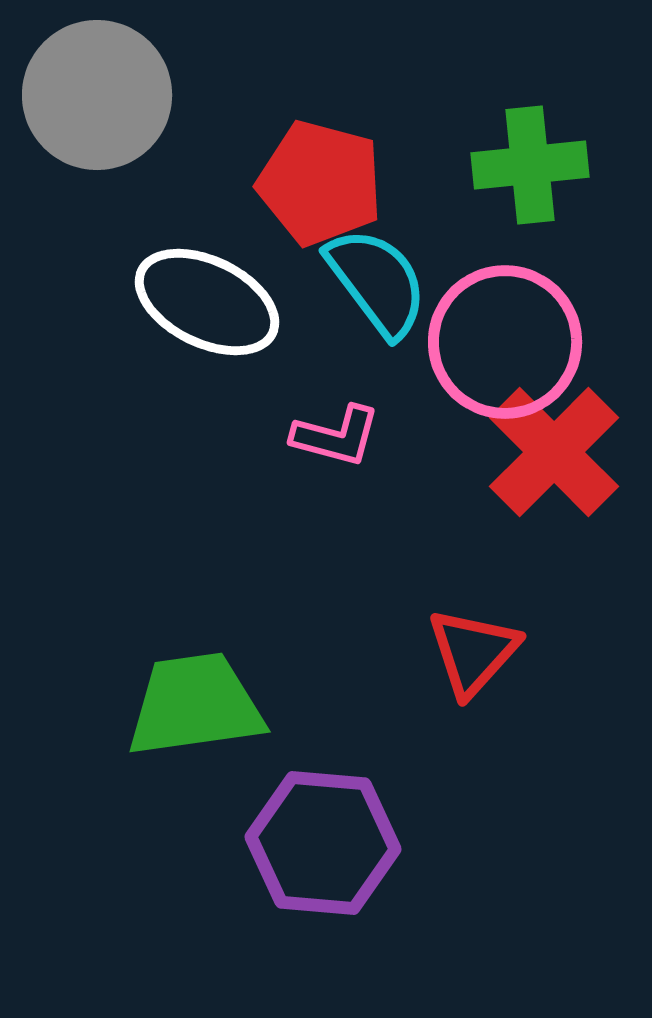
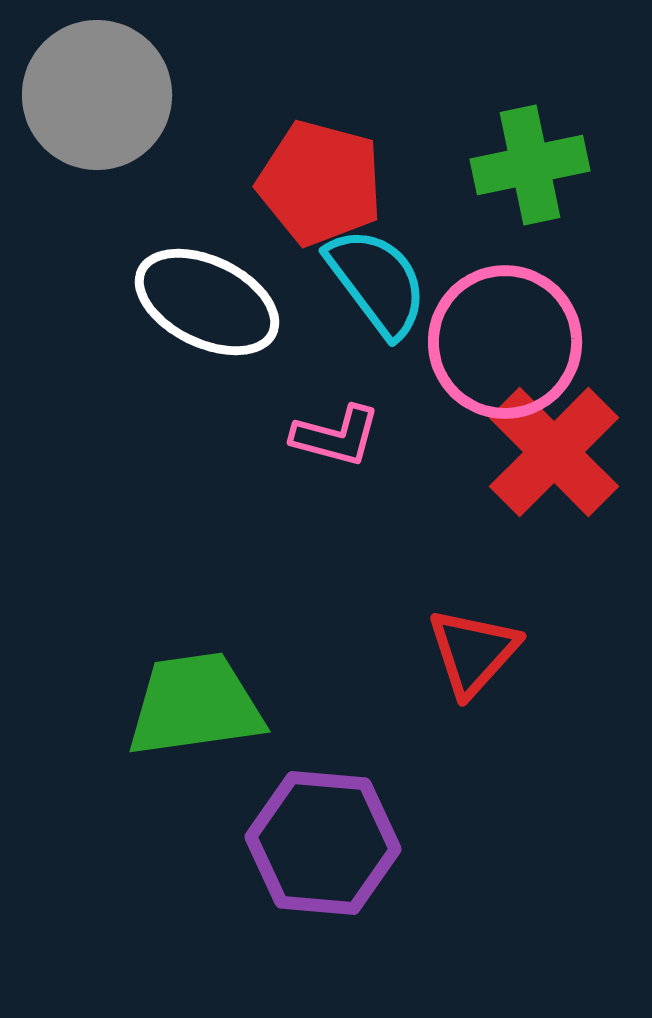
green cross: rotated 6 degrees counterclockwise
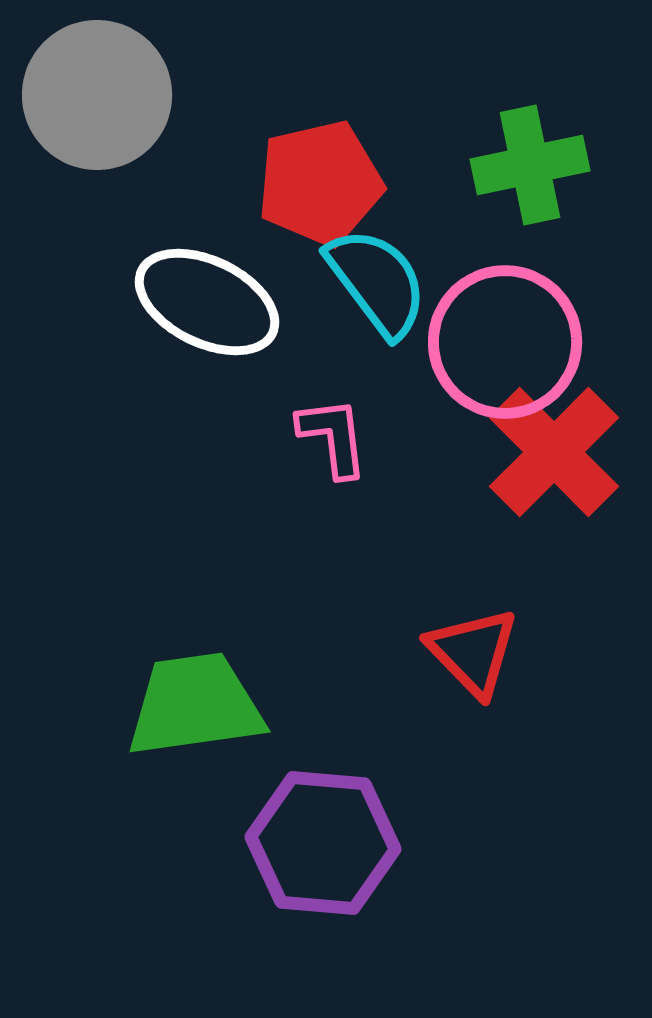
red pentagon: rotated 28 degrees counterclockwise
pink L-shape: moved 3 px left, 1 px down; rotated 112 degrees counterclockwise
red triangle: rotated 26 degrees counterclockwise
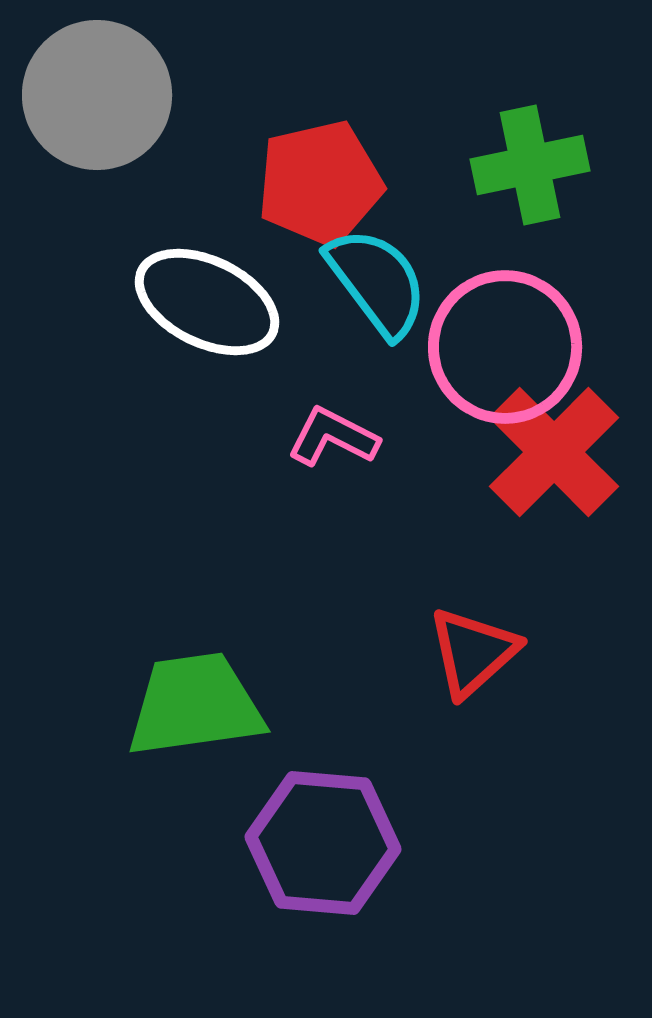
pink circle: moved 5 px down
pink L-shape: rotated 56 degrees counterclockwise
red triangle: rotated 32 degrees clockwise
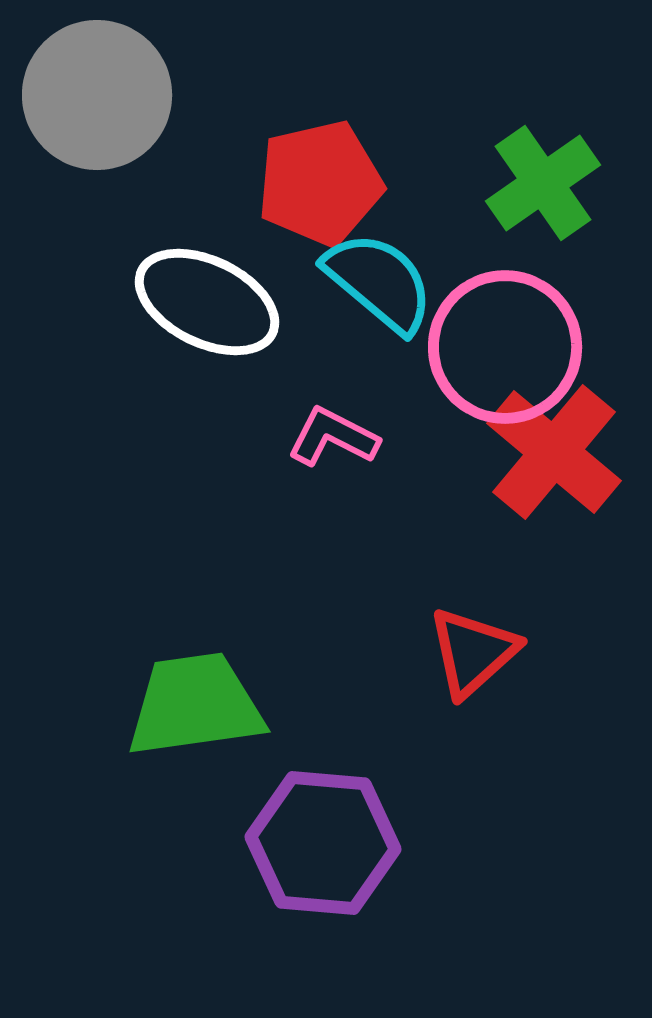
green cross: moved 13 px right, 18 px down; rotated 23 degrees counterclockwise
cyan semicircle: moved 2 px right; rotated 13 degrees counterclockwise
red cross: rotated 5 degrees counterclockwise
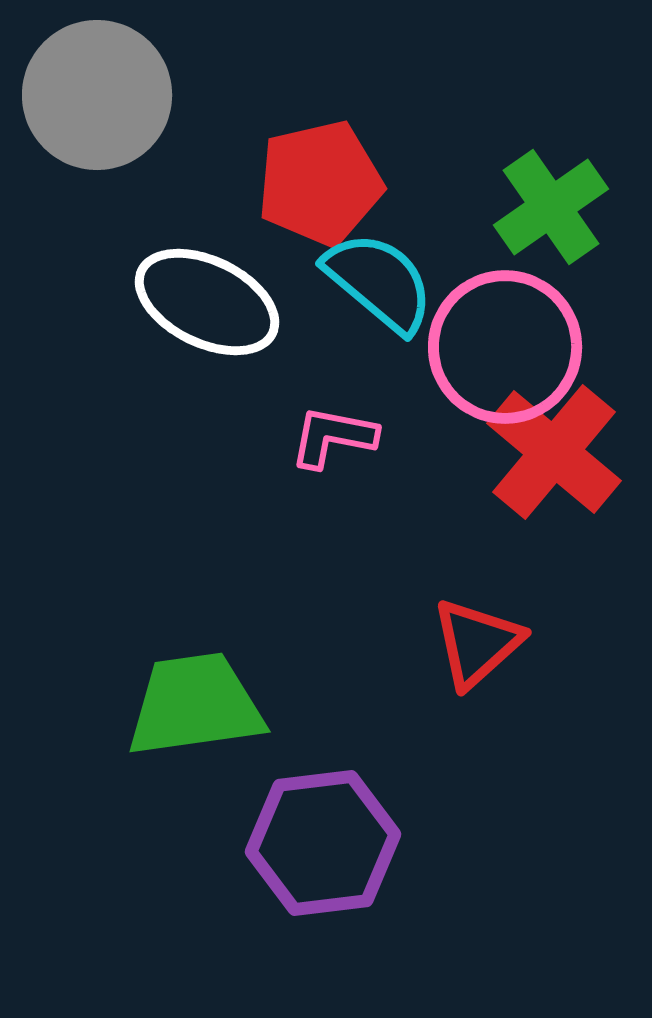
green cross: moved 8 px right, 24 px down
pink L-shape: rotated 16 degrees counterclockwise
red triangle: moved 4 px right, 9 px up
purple hexagon: rotated 12 degrees counterclockwise
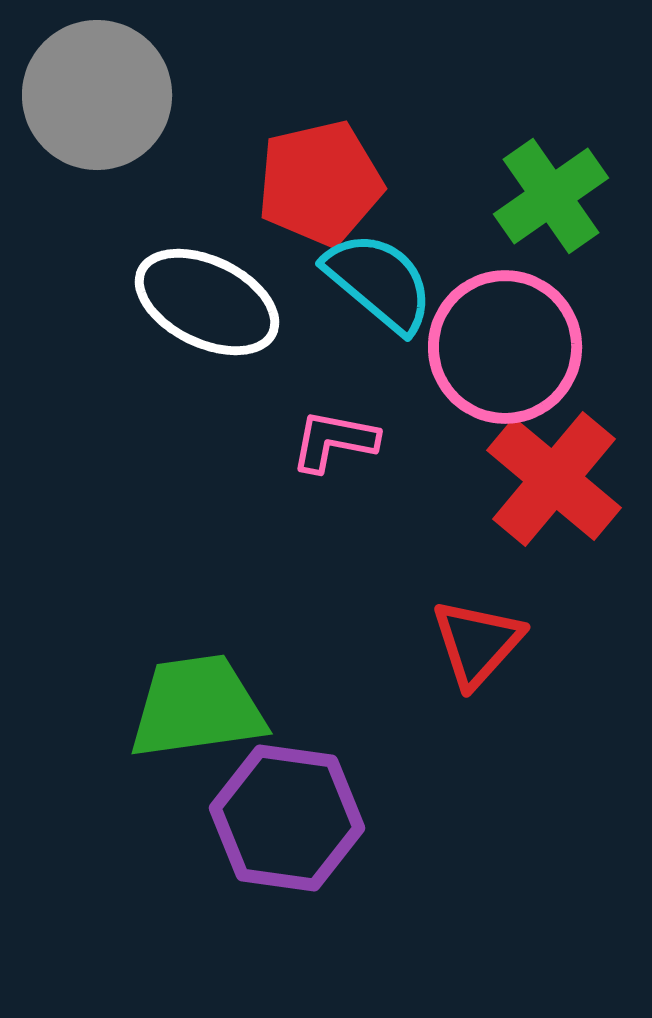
green cross: moved 11 px up
pink L-shape: moved 1 px right, 4 px down
red cross: moved 27 px down
red triangle: rotated 6 degrees counterclockwise
green trapezoid: moved 2 px right, 2 px down
purple hexagon: moved 36 px left, 25 px up; rotated 15 degrees clockwise
